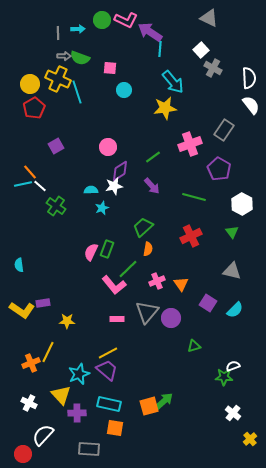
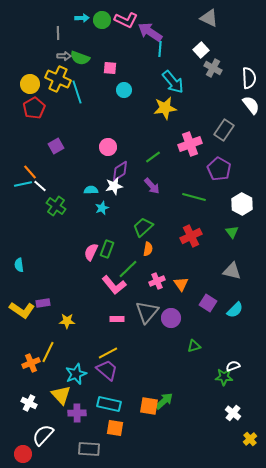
cyan arrow at (78, 29): moved 4 px right, 11 px up
cyan star at (79, 374): moved 3 px left
orange square at (149, 406): rotated 24 degrees clockwise
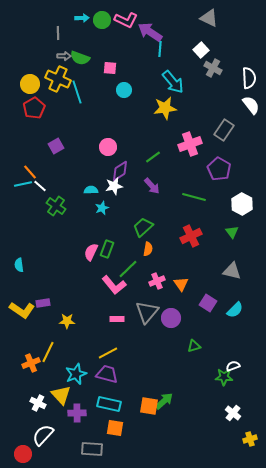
purple trapezoid at (107, 370): moved 4 px down; rotated 25 degrees counterclockwise
white cross at (29, 403): moved 9 px right
yellow cross at (250, 439): rotated 24 degrees clockwise
gray rectangle at (89, 449): moved 3 px right
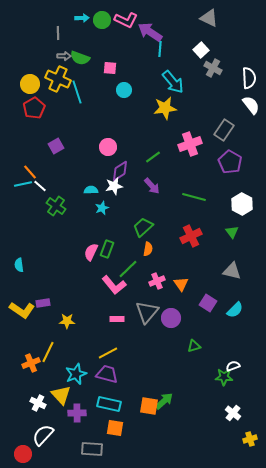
purple pentagon at (219, 169): moved 11 px right, 7 px up
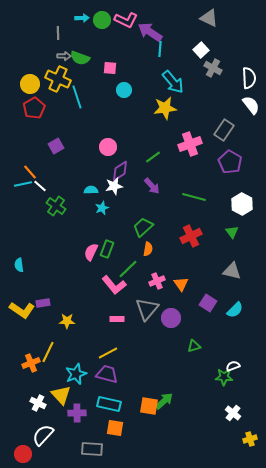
cyan line at (77, 92): moved 5 px down
gray triangle at (147, 312): moved 3 px up
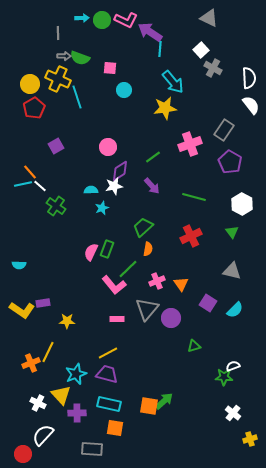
cyan semicircle at (19, 265): rotated 80 degrees counterclockwise
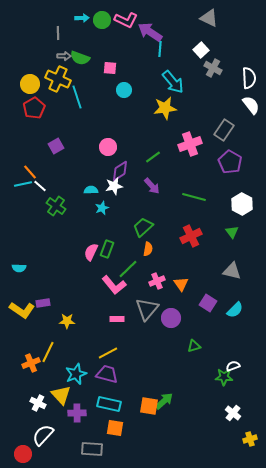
cyan semicircle at (19, 265): moved 3 px down
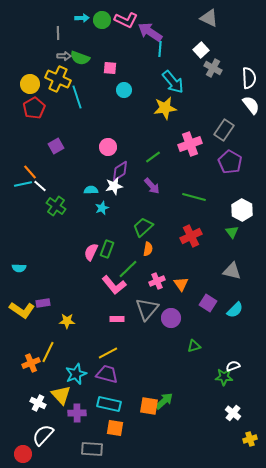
white hexagon at (242, 204): moved 6 px down
